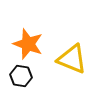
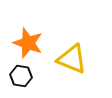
orange star: moved 1 px up
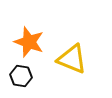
orange star: moved 1 px right, 1 px up
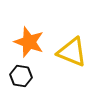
yellow triangle: moved 7 px up
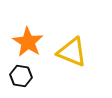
orange star: moved 1 px left; rotated 12 degrees clockwise
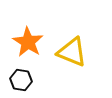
black hexagon: moved 4 px down
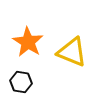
black hexagon: moved 2 px down
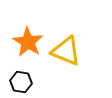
yellow triangle: moved 6 px left, 1 px up
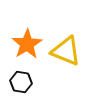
orange star: moved 1 px left, 2 px down; rotated 8 degrees clockwise
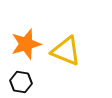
orange star: moved 1 px left; rotated 16 degrees clockwise
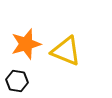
black hexagon: moved 4 px left, 1 px up
